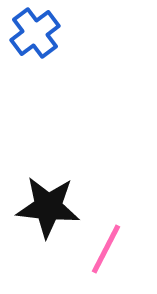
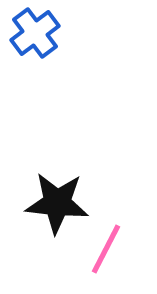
black star: moved 9 px right, 4 px up
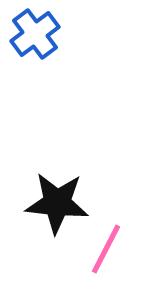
blue cross: moved 1 px down
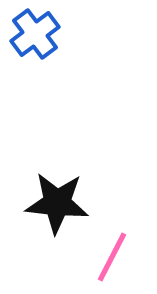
pink line: moved 6 px right, 8 px down
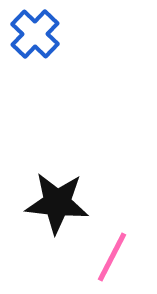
blue cross: rotated 9 degrees counterclockwise
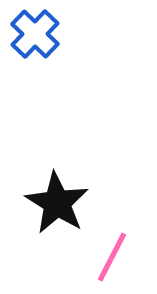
black star: rotated 26 degrees clockwise
